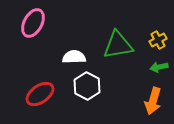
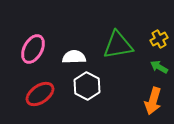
pink ellipse: moved 26 px down
yellow cross: moved 1 px right, 1 px up
green arrow: rotated 42 degrees clockwise
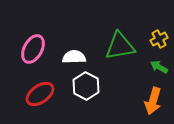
green triangle: moved 2 px right, 1 px down
white hexagon: moved 1 px left
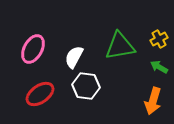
white semicircle: rotated 60 degrees counterclockwise
white hexagon: rotated 20 degrees counterclockwise
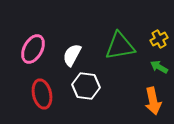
white semicircle: moved 2 px left, 2 px up
red ellipse: moved 2 px right; rotated 68 degrees counterclockwise
orange arrow: rotated 28 degrees counterclockwise
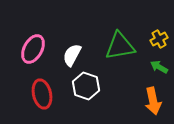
white hexagon: rotated 12 degrees clockwise
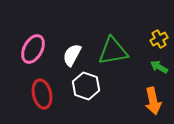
green triangle: moved 7 px left, 5 px down
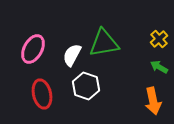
yellow cross: rotated 12 degrees counterclockwise
green triangle: moved 9 px left, 8 px up
